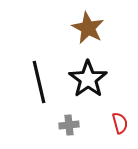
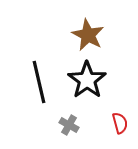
brown star: moved 7 px down
black star: moved 1 px left, 1 px down
gray cross: rotated 36 degrees clockwise
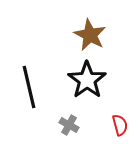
brown star: moved 2 px right
black line: moved 10 px left, 5 px down
red semicircle: moved 2 px down
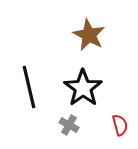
brown star: moved 1 px left
black star: moved 4 px left, 8 px down
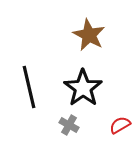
red semicircle: rotated 105 degrees counterclockwise
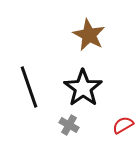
black line: rotated 6 degrees counterclockwise
red semicircle: moved 3 px right
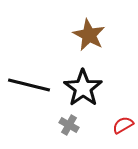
black line: moved 2 px up; rotated 57 degrees counterclockwise
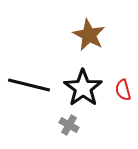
red semicircle: moved 35 px up; rotated 75 degrees counterclockwise
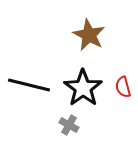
red semicircle: moved 3 px up
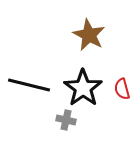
red semicircle: moved 1 px left, 2 px down
gray cross: moved 3 px left, 5 px up; rotated 18 degrees counterclockwise
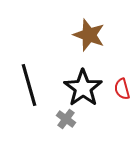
brown star: rotated 8 degrees counterclockwise
black line: rotated 60 degrees clockwise
gray cross: moved 1 px up; rotated 24 degrees clockwise
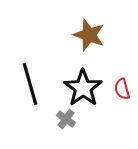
black line: moved 1 px right, 1 px up
